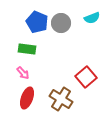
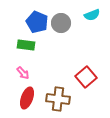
cyan semicircle: moved 3 px up
green rectangle: moved 1 px left, 4 px up
brown cross: moved 3 px left; rotated 25 degrees counterclockwise
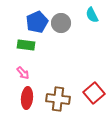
cyan semicircle: rotated 84 degrees clockwise
blue pentagon: rotated 25 degrees clockwise
red square: moved 8 px right, 16 px down
red ellipse: rotated 15 degrees counterclockwise
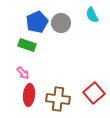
green rectangle: moved 1 px right; rotated 12 degrees clockwise
red ellipse: moved 2 px right, 3 px up
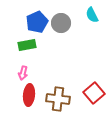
green rectangle: rotated 30 degrees counterclockwise
pink arrow: rotated 56 degrees clockwise
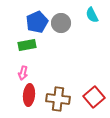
red square: moved 4 px down
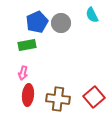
red ellipse: moved 1 px left
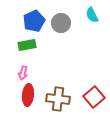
blue pentagon: moved 3 px left, 1 px up
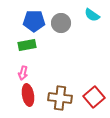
cyan semicircle: rotated 28 degrees counterclockwise
blue pentagon: rotated 25 degrees clockwise
red ellipse: rotated 15 degrees counterclockwise
brown cross: moved 2 px right, 1 px up
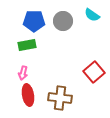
gray circle: moved 2 px right, 2 px up
red square: moved 25 px up
